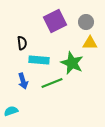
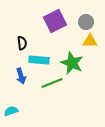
yellow triangle: moved 2 px up
blue arrow: moved 2 px left, 5 px up
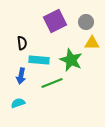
yellow triangle: moved 2 px right, 2 px down
green star: moved 1 px left, 3 px up
blue arrow: rotated 28 degrees clockwise
cyan semicircle: moved 7 px right, 8 px up
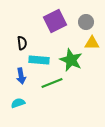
blue arrow: rotated 21 degrees counterclockwise
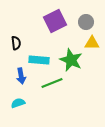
black semicircle: moved 6 px left
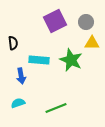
black semicircle: moved 3 px left
green line: moved 4 px right, 25 px down
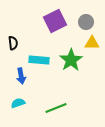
green star: rotated 15 degrees clockwise
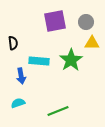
purple square: rotated 15 degrees clockwise
cyan rectangle: moved 1 px down
green line: moved 2 px right, 3 px down
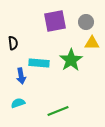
cyan rectangle: moved 2 px down
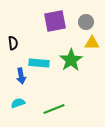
green line: moved 4 px left, 2 px up
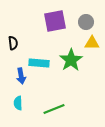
cyan semicircle: rotated 72 degrees counterclockwise
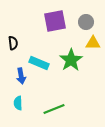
yellow triangle: moved 1 px right
cyan rectangle: rotated 18 degrees clockwise
